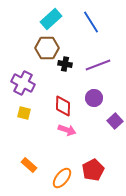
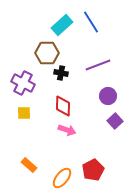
cyan rectangle: moved 11 px right, 6 px down
brown hexagon: moved 5 px down
black cross: moved 4 px left, 9 px down
purple circle: moved 14 px right, 2 px up
yellow square: rotated 16 degrees counterclockwise
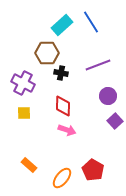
red pentagon: rotated 15 degrees counterclockwise
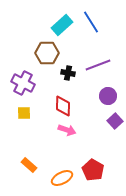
black cross: moved 7 px right
orange ellipse: rotated 25 degrees clockwise
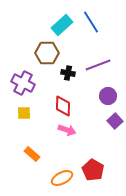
orange rectangle: moved 3 px right, 11 px up
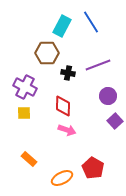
cyan rectangle: moved 1 px down; rotated 20 degrees counterclockwise
purple cross: moved 2 px right, 4 px down
orange rectangle: moved 3 px left, 5 px down
red pentagon: moved 2 px up
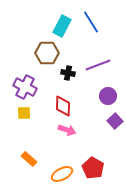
orange ellipse: moved 4 px up
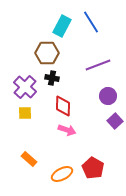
black cross: moved 16 px left, 5 px down
purple cross: rotated 15 degrees clockwise
yellow square: moved 1 px right
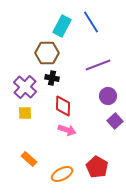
red pentagon: moved 4 px right, 1 px up
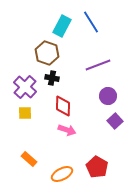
brown hexagon: rotated 20 degrees clockwise
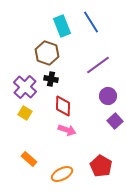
cyan rectangle: rotated 50 degrees counterclockwise
purple line: rotated 15 degrees counterclockwise
black cross: moved 1 px left, 1 px down
yellow square: rotated 32 degrees clockwise
red pentagon: moved 4 px right, 1 px up
